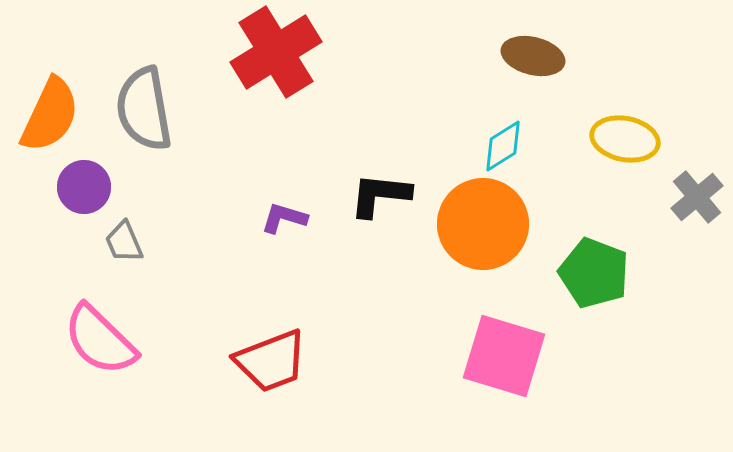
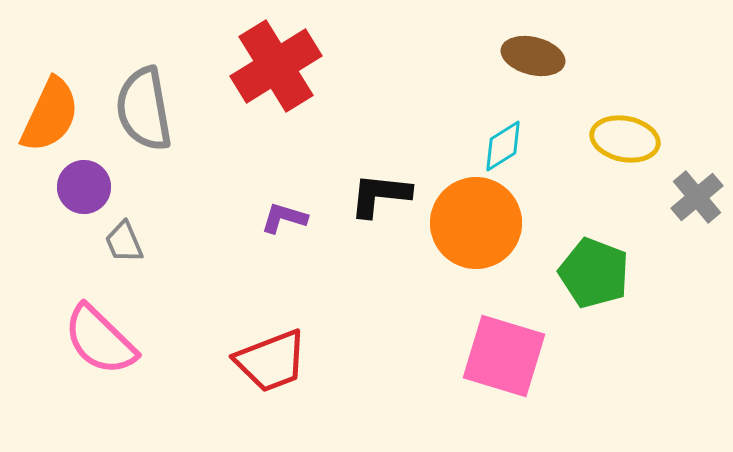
red cross: moved 14 px down
orange circle: moved 7 px left, 1 px up
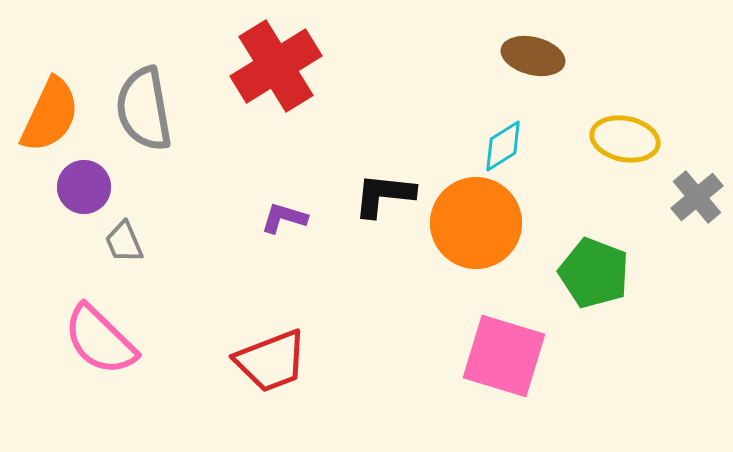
black L-shape: moved 4 px right
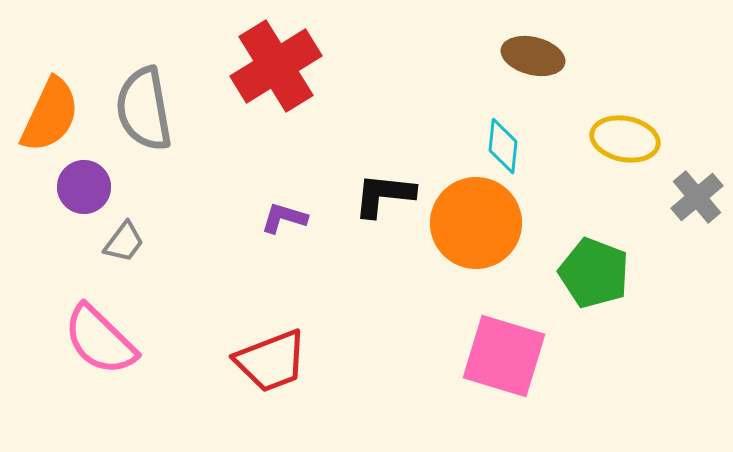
cyan diamond: rotated 52 degrees counterclockwise
gray trapezoid: rotated 120 degrees counterclockwise
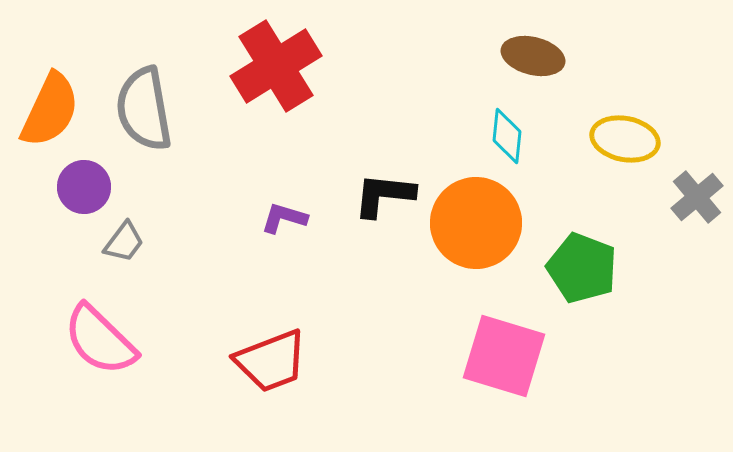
orange semicircle: moved 5 px up
cyan diamond: moved 4 px right, 10 px up
green pentagon: moved 12 px left, 5 px up
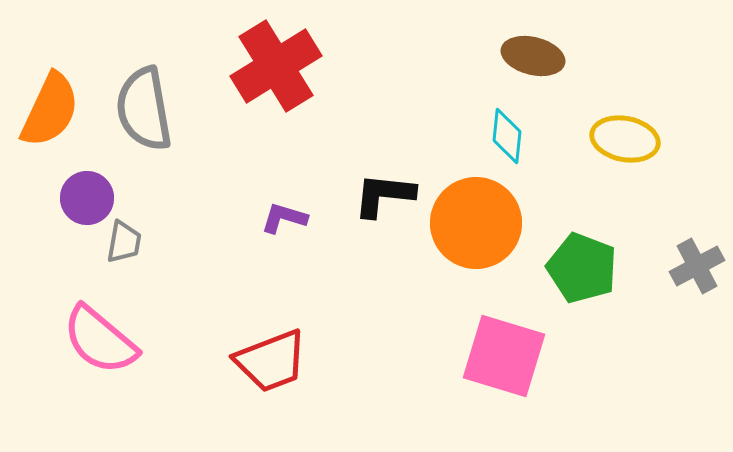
purple circle: moved 3 px right, 11 px down
gray cross: moved 69 px down; rotated 12 degrees clockwise
gray trapezoid: rotated 27 degrees counterclockwise
pink semicircle: rotated 4 degrees counterclockwise
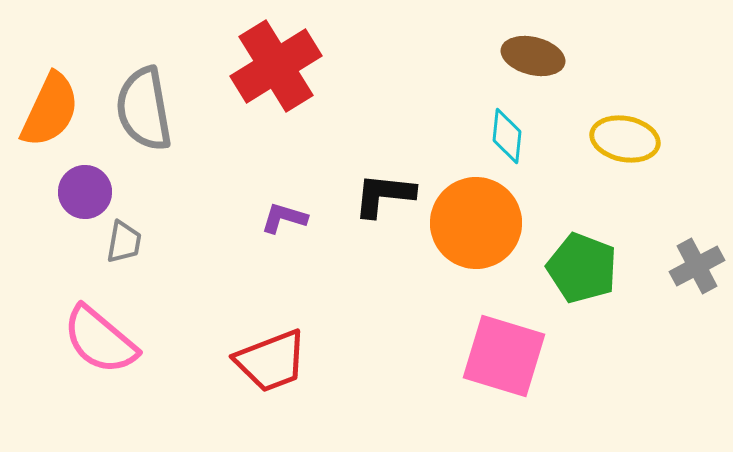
purple circle: moved 2 px left, 6 px up
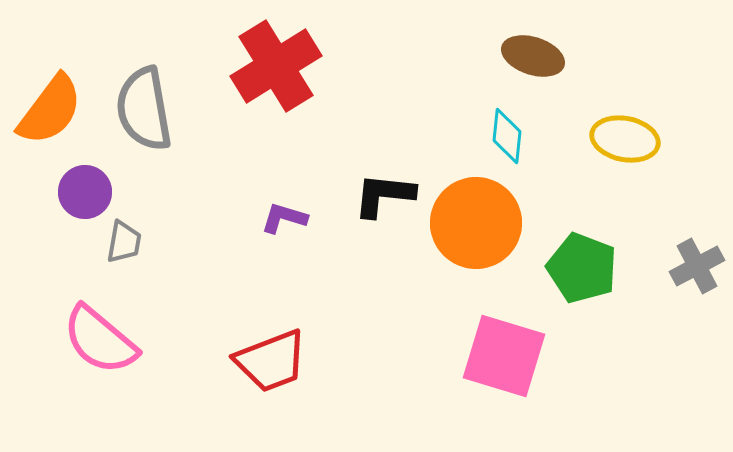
brown ellipse: rotated 4 degrees clockwise
orange semicircle: rotated 12 degrees clockwise
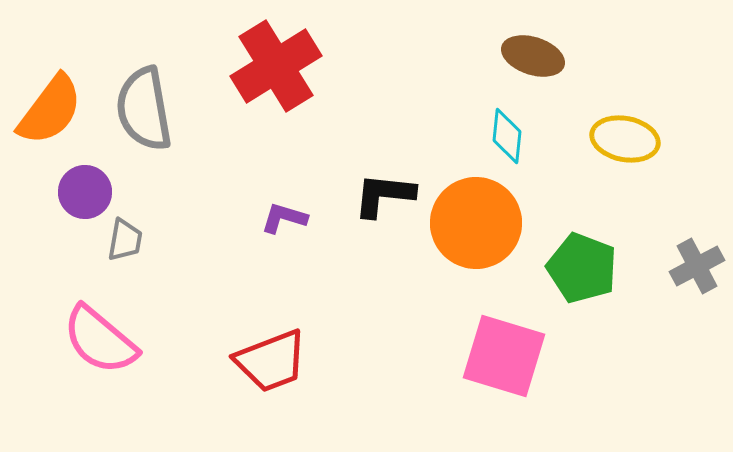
gray trapezoid: moved 1 px right, 2 px up
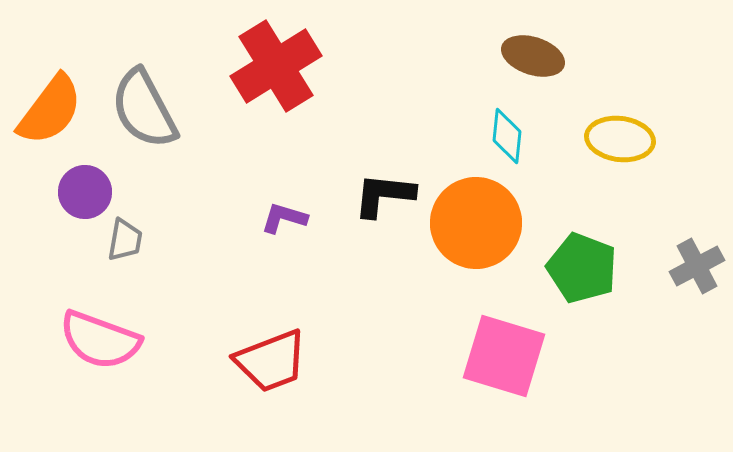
gray semicircle: rotated 18 degrees counterclockwise
yellow ellipse: moved 5 px left; rotated 4 degrees counterclockwise
pink semicircle: rotated 20 degrees counterclockwise
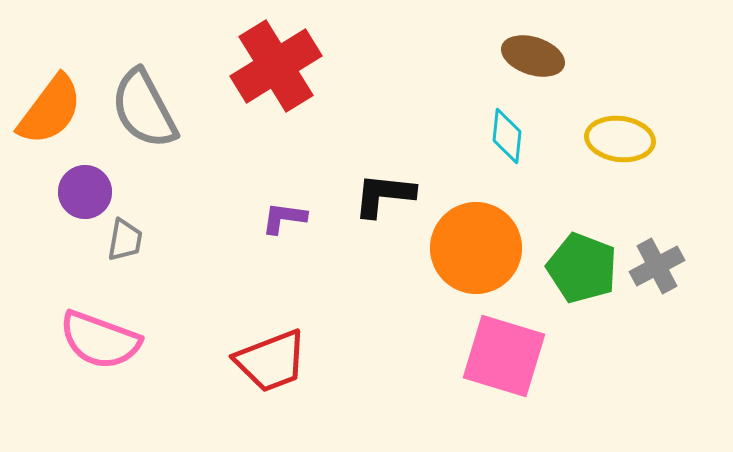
purple L-shape: rotated 9 degrees counterclockwise
orange circle: moved 25 px down
gray cross: moved 40 px left
